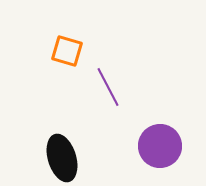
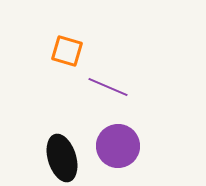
purple line: rotated 39 degrees counterclockwise
purple circle: moved 42 px left
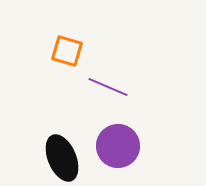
black ellipse: rotated 6 degrees counterclockwise
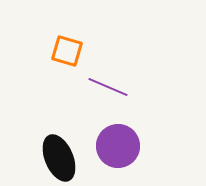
black ellipse: moved 3 px left
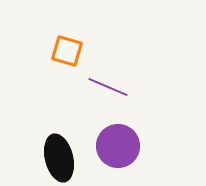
black ellipse: rotated 9 degrees clockwise
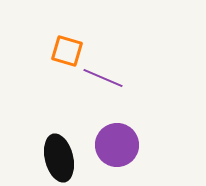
purple line: moved 5 px left, 9 px up
purple circle: moved 1 px left, 1 px up
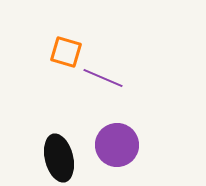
orange square: moved 1 px left, 1 px down
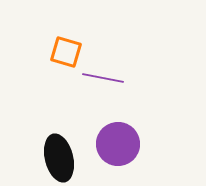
purple line: rotated 12 degrees counterclockwise
purple circle: moved 1 px right, 1 px up
